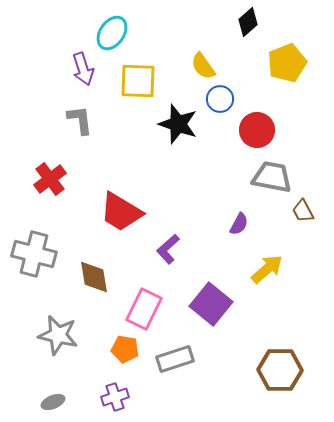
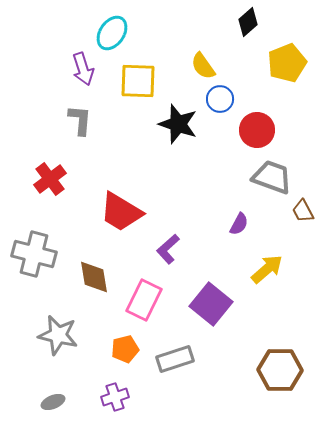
gray L-shape: rotated 12 degrees clockwise
gray trapezoid: rotated 9 degrees clockwise
pink rectangle: moved 9 px up
orange pentagon: rotated 24 degrees counterclockwise
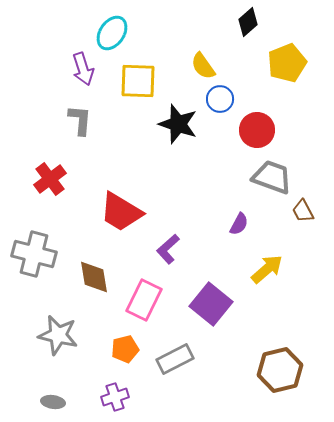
gray rectangle: rotated 9 degrees counterclockwise
brown hexagon: rotated 15 degrees counterclockwise
gray ellipse: rotated 30 degrees clockwise
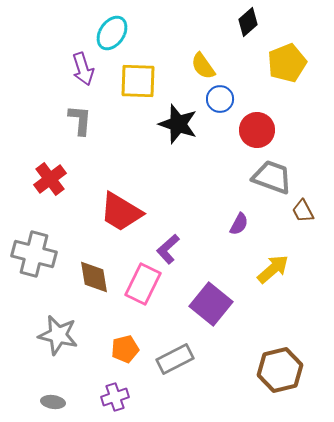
yellow arrow: moved 6 px right
pink rectangle: moved 1 px left, 16 px up
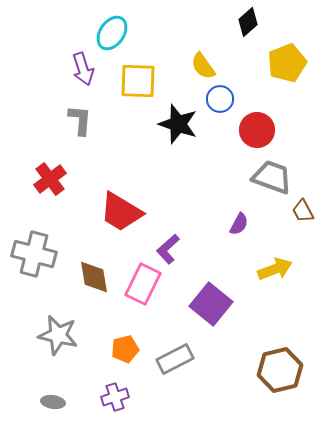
yellow arrow: moved 2 px right; rotated 20 degrees clockwise
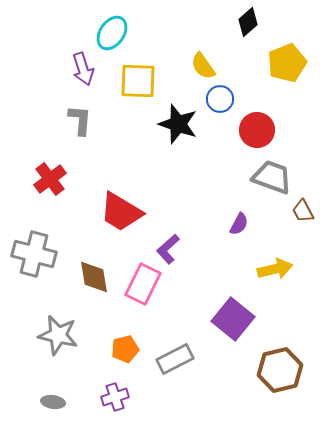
yellow arrow: rotated 8 degrees clockwise
purple square: moved 22 px right, 15 px down
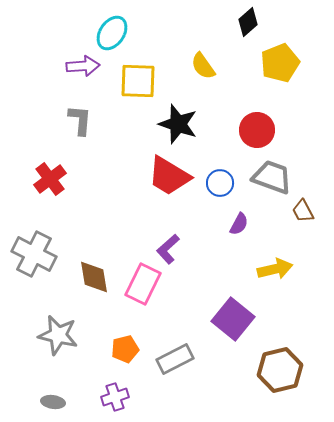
yellow pentagon: moved 7 px left
purple arrow: moved 3 px up; rotated 76 degrees counterclockwise
blue circle: moved 84 px down
red trapezoid: moved 48 px right, 36 px up
gray cross: rotated 12 degrees clockwise
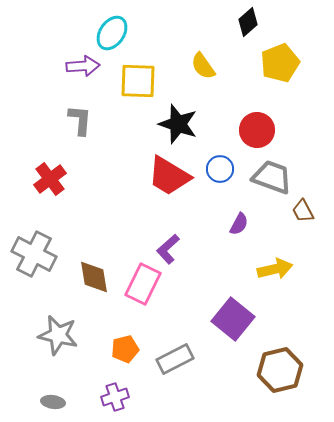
blue circle: moved 14 px up
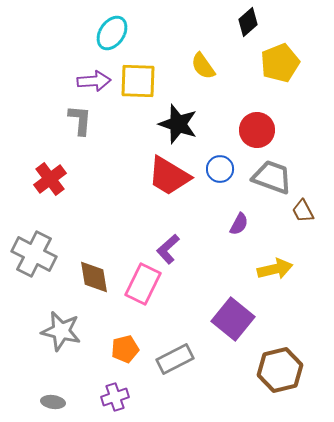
purple arrow: moved 11 px right, 15 px down
gray star: moved 3 px right, 4 px up
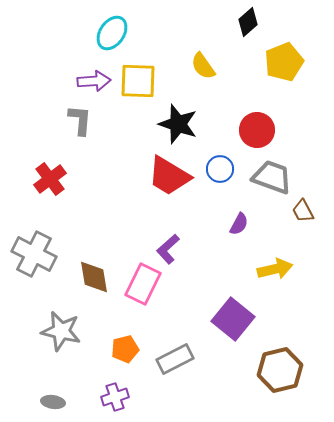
yellow pentagon: moved 4 px right, 1 px up
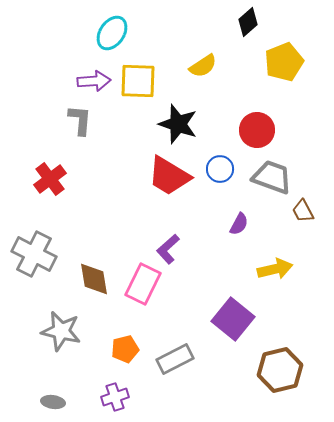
yellow semicircle: rotated 88 degrees counterclockwise
brown diamond: moved 2 px down
